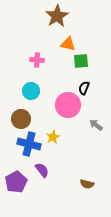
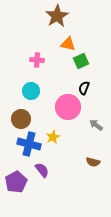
green square: rotated 21 degrees counterclockwise
pink circle: moved 2 px down
brown semicircle: moved 6 px right, 22 px up
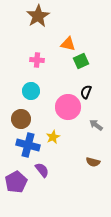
brown star: moved 19 px left
black semicircle: moved 2 px right, 4 px down
blue cross: moved 1 px left, 1 px down
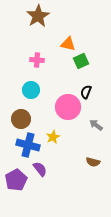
cyan circle: moved 1 px up
purple semicircle: moved 2 px left, 1 px up
purple pentagon: moved 2 px up
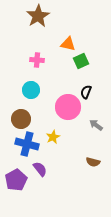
blue cross: moved 1 px left, 1 px up
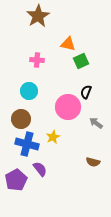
cyan circle: moved 2 px left, 1 px down
gray arrow: moved 2 px up
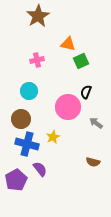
pink cross: rotated 16 degrees counterclockwise
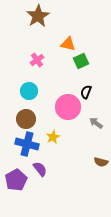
pink cross: rotated 24 degrees counterclockwise
brown circle: moved 5 px right
brown semicircle: moved 8 px right
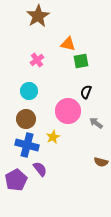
green square: rotated 14 degrees clockwise
pink circle: moved 4 px down
blue cross: moved 1 px down
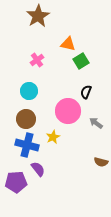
green square: rotated 21 degrees counterclockwise
purple semicircle: moved 2 px left
purple pentagon: moved 2 px down; rotated 25 degrees clockwise
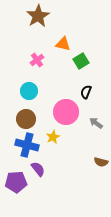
orange triangle: moved 5 px left
pink circle: moved 2 px left, 1 px down
